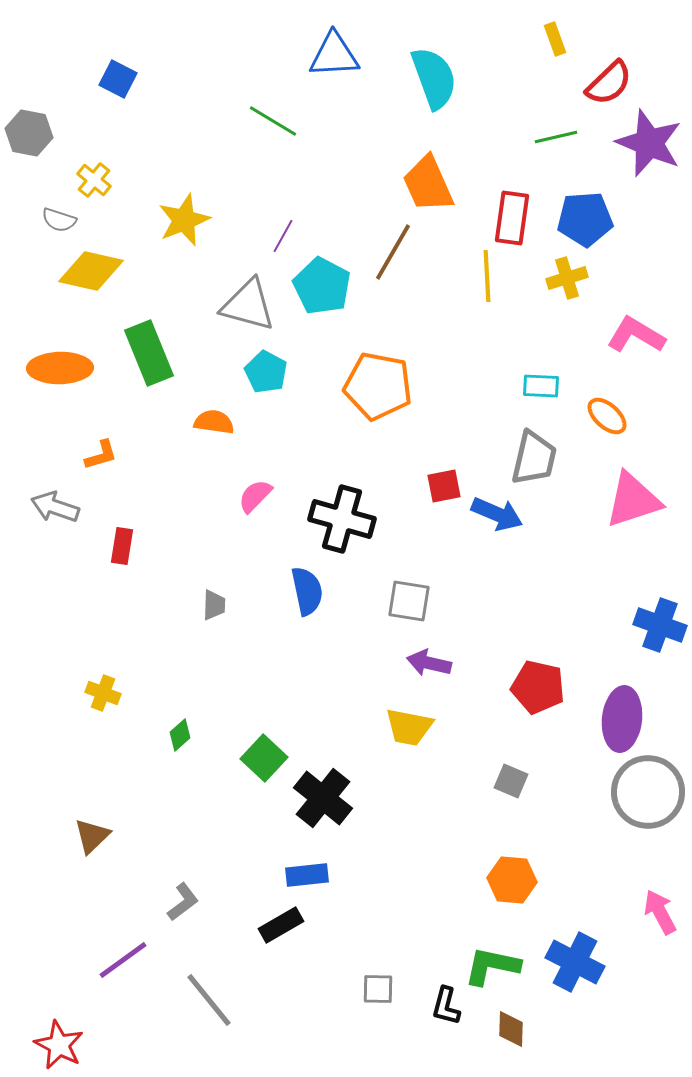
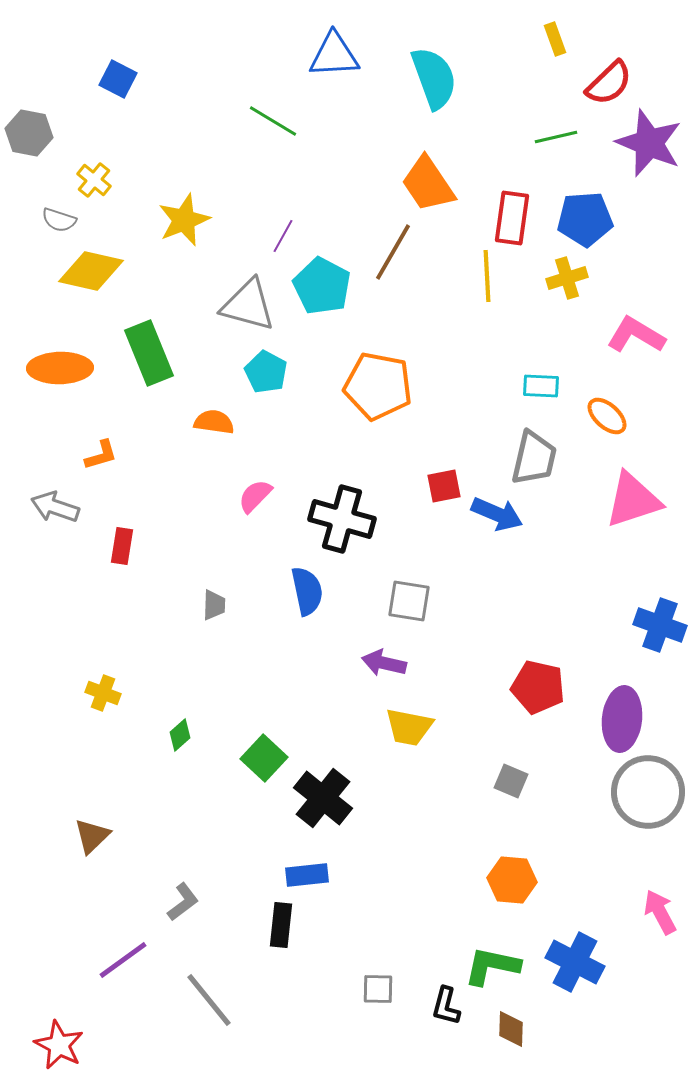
orange trapezoid at (428, 184): rotated 10 degrees counterclockwise
purple arrow at (429, 663): moved 45 px left
black rectangle at (281, 925): rotated 54 degrees counterclockwise
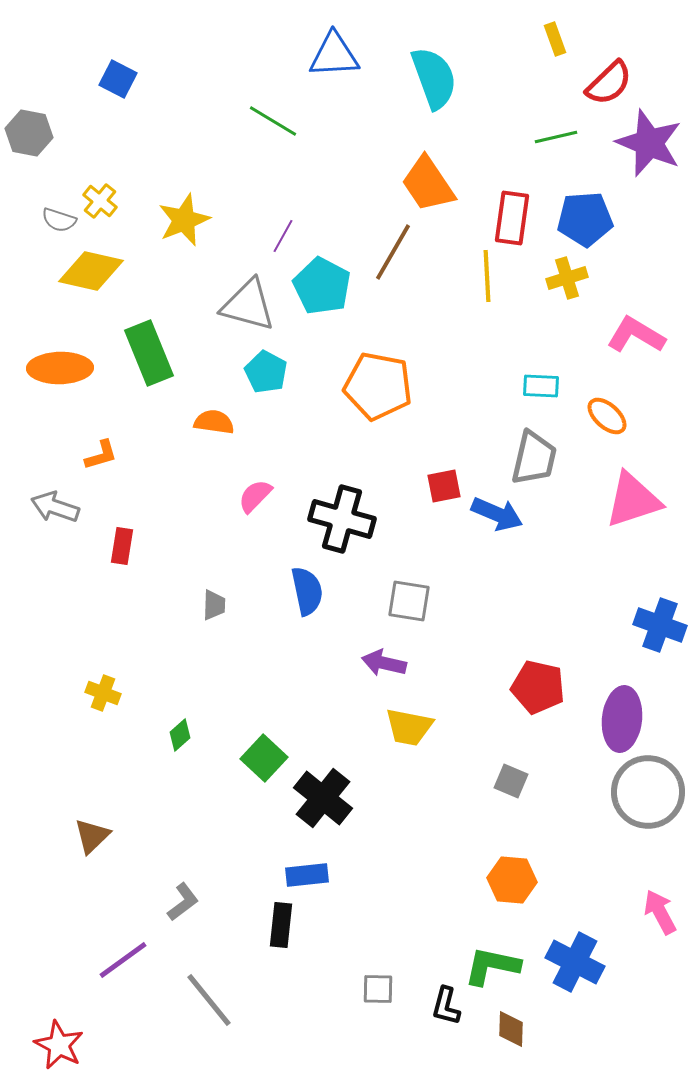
yellow cross at (94, 180): moved 6 px right, 21 px down
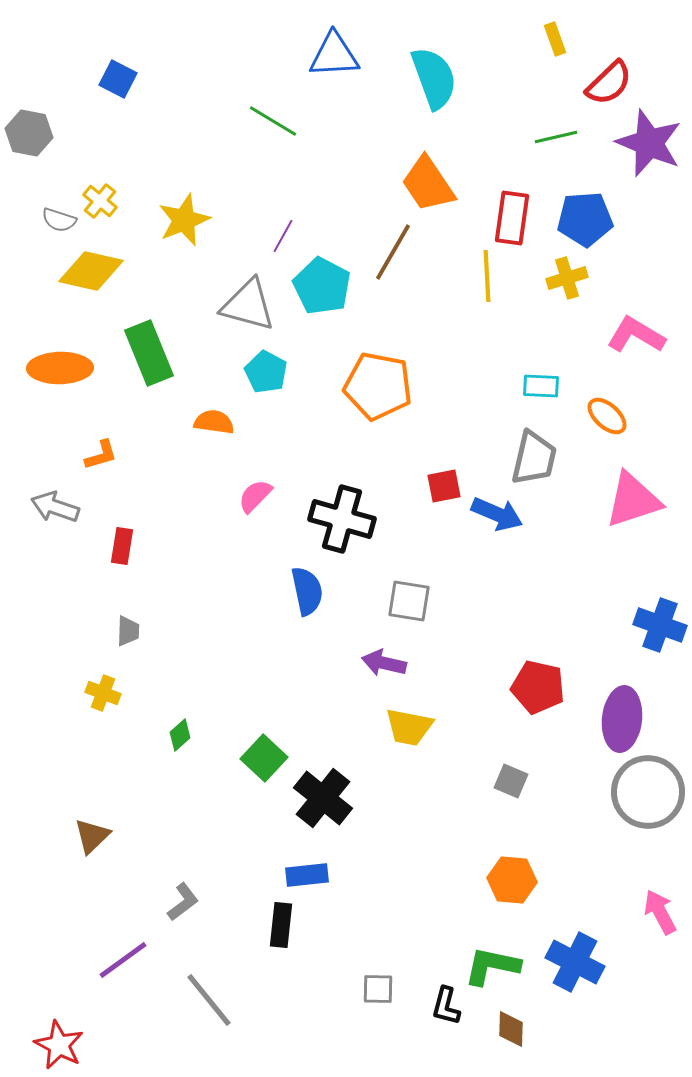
gray trapezoid at (214, 605): moved 86 px left, 26 px down
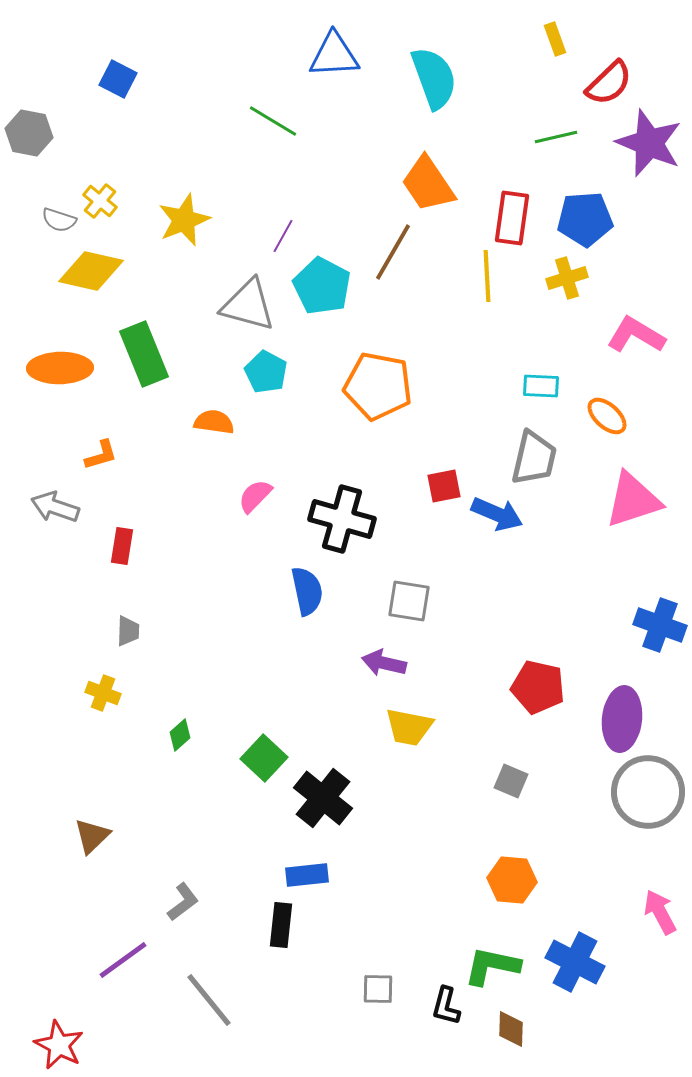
green rectangle at (149, 353): moved 5 px left, 1 px down
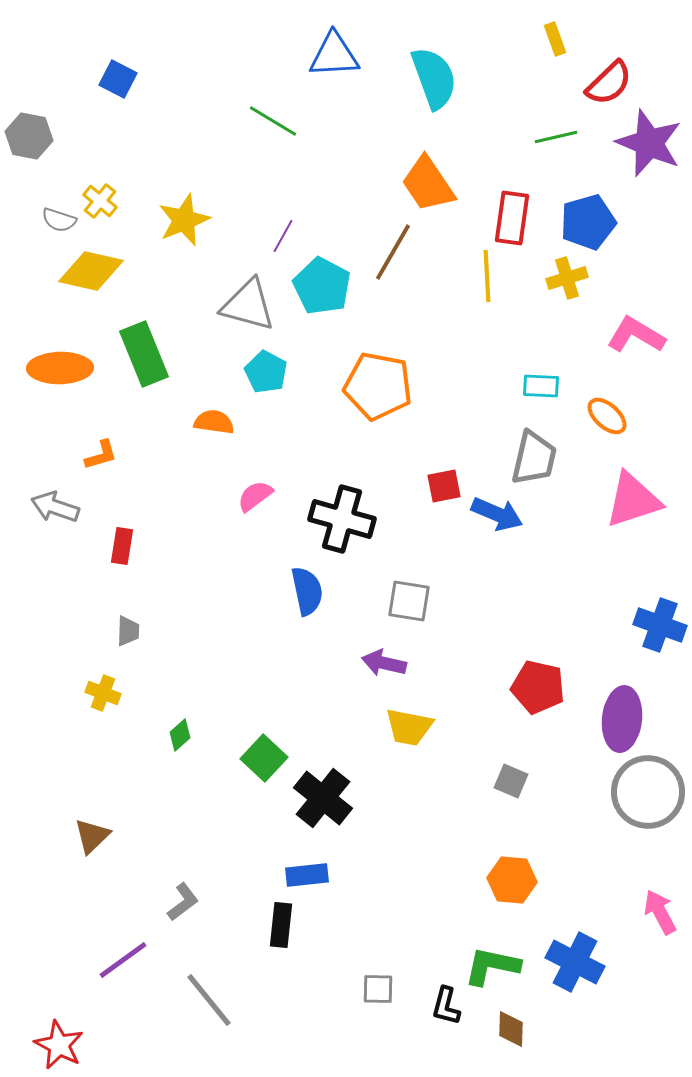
gray hexagon at (29, 133): moved 3 px down
blue pentagon at (585, 219): moved 3 px right, 3 px down; rotated 12 degrees counterclockwise
pink semicircle at (255, 496): rotated 9 degrees clockwise
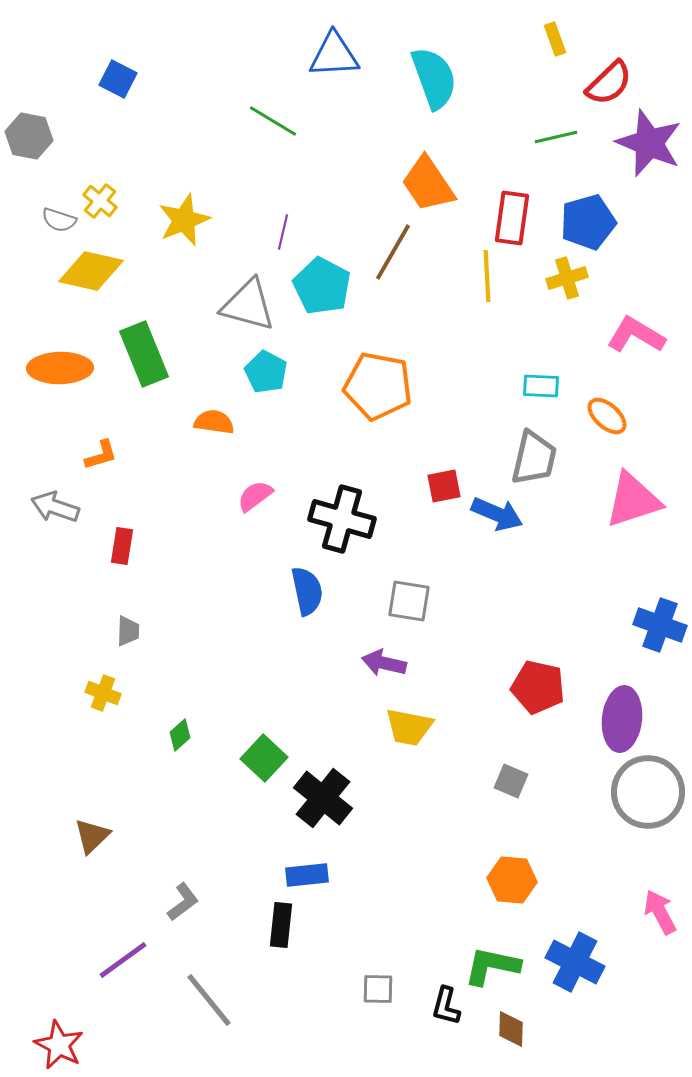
purple line at (283, 236): moved 4 px up; rotated 16 degrees counterclockwise
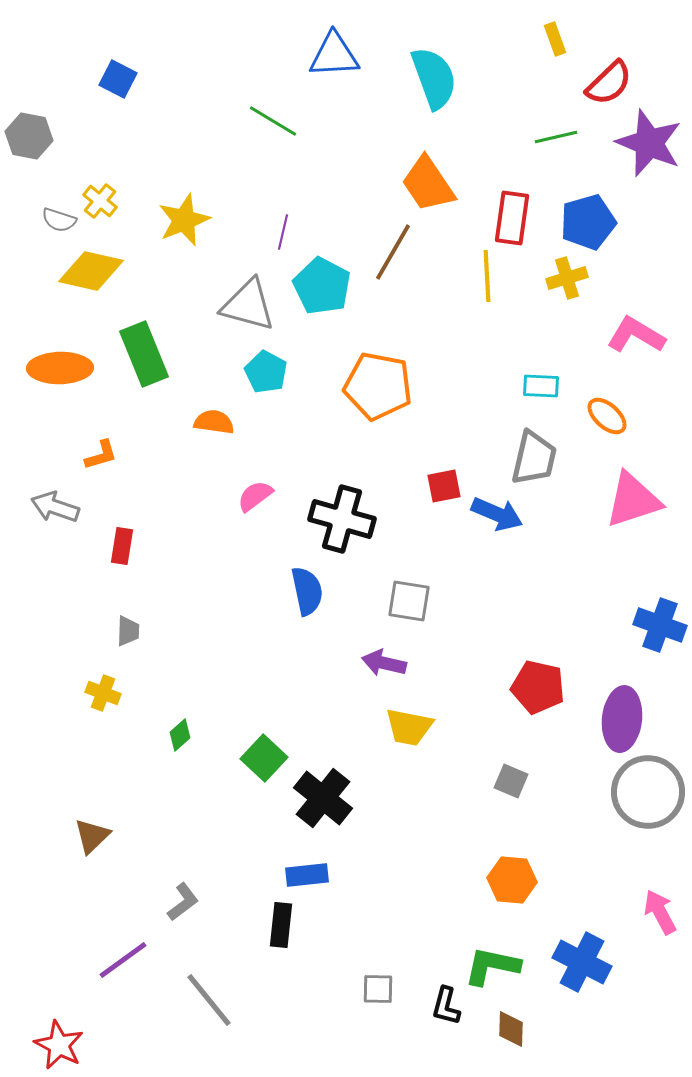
blue cross at (575, 962): moved 7 px right
